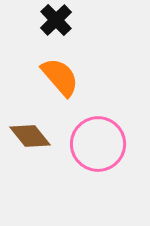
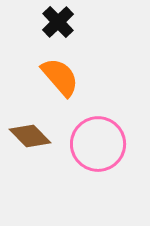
black cross: moved 2 px right, 2 px down
brown diamond: rotated 6 degrees counterclockwise
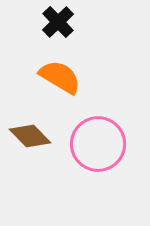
orange semicircle: rotated 18 degrees counterclockwise
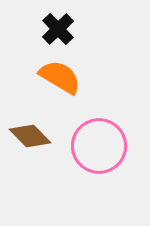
black cross: moved 7 px down
pink circle: moved 1 px right, 2 px down
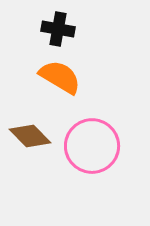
black cross: rotated 36 degrees counterclockwise
pink circle: moved 7 px left
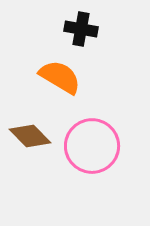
black cross: moved 23 px right
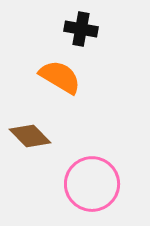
pink circle: moved 38 px down
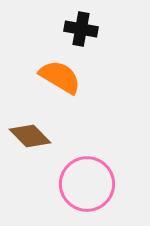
pink circle: moved 5 px left
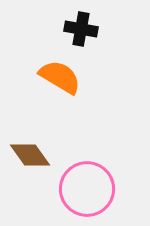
brown diamond: moved 19 px down; rotated 9 degrees clockwise
pink circle: moved 5 px down
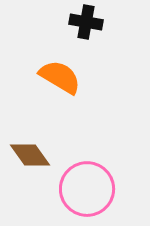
black cross: moved 5 px right, 7 px up
